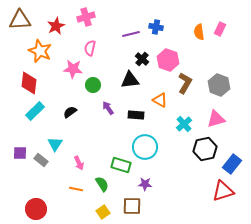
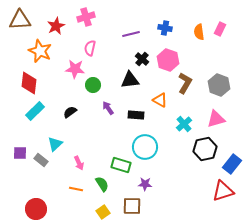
blue cross: moved 9 px right, 1 px down
pink star: moved 2 px right
cyan triangle: rotated 14 degrees clockwise
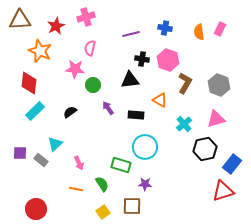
black cross: rotated 32 degrees counterclockwise
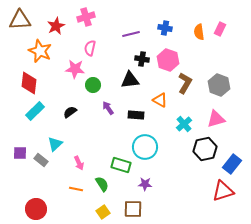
brown square: moved 1 px right, 3 px down
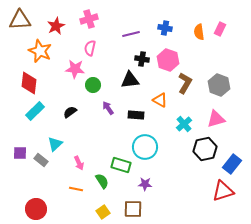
pink cross: moved 3 px right, 2 px down
green semicircle: moved 3 px up
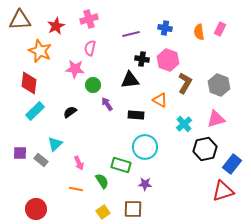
purple arrow: moved 1 px left, 4 px up
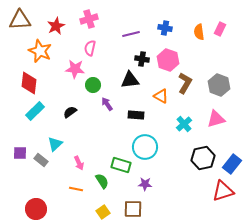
orange triangle: moved 1 px right, 4 px up
black hexagon: moved 2 px left, 9 px down
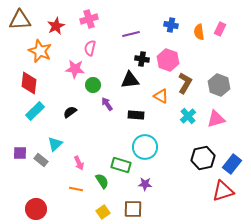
blue cross: moved 6 px right, 3 px up
cyan cross: moved 4 px right, 8 px up
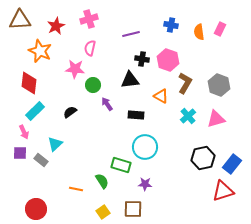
pink arrow: moved 55 px left, 31 px up
